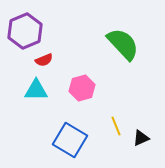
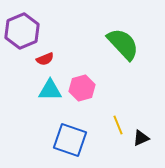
purple hexagon: moved 3 px left
red semicircle: moved 1 px right, 1 px up
cyan triangle: moved 14 px right
yellow line: moved 2 px right, 1 px up
blue square: rotated 12 degrees counterclockwise
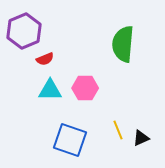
purple hexagon: moved 2 px right
green semicircle: rotated 132 degrees counterclockwise
pink hexagon: moved 3 px right; rotated 15 degrees clockwise
yellow line: moved 5 px down
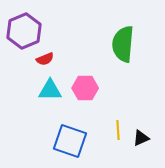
yellow line: rotated 18 degrees clockwise
blue square: moved 1 px down
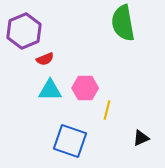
green semicircle: moved 21 px up; rotated 15 degrees counterclockwise
yellow line: moved 11 px left, 20 px up; rotated 18 degrees clockwise
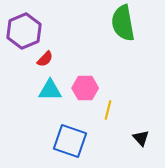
red semicircle: rotated 24 degrees counterclockwise
yellow line: moved 1 px right
black triangle: rotated 48 degrees counterclockwise
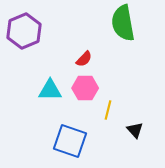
red semicircle: moved 39 px right
black triangle: moved 6 px left, 8 px up
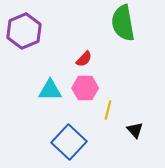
blue square: moved 1 px left, 1 px down; rotated 24 degrees clockwise
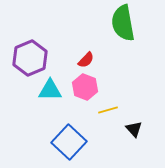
purple hexagon: moved 6 px right, 27 px down
red semicircle: moved 2 px right, 1 px down
pink hexagon: moved 1 px up; rotated 20 degrees clockwise
yellow line: rotated 60 degrees clockwise
black triangle: moved 1 px left, 1 px up
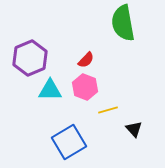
blue square: rotated 16 degrees clockwise
